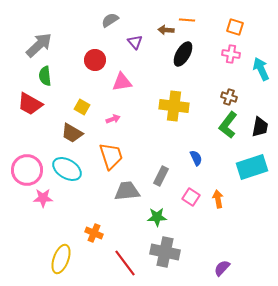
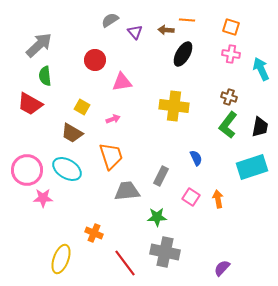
orange square: moved 4 px left
purple triangle: moved 10 px up
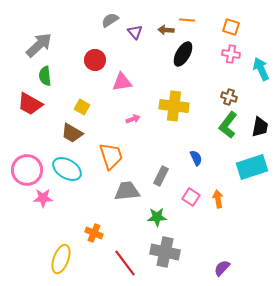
pink arrow: moved 20 px right
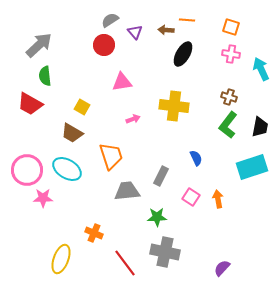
red circle: moved 9 px right, 15 px up
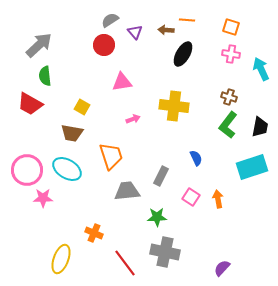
brown trapezoid: rotated 20 degrees counterclockwise
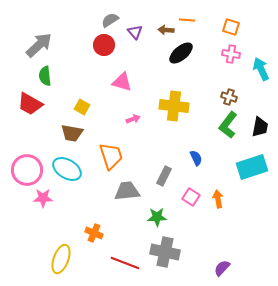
black ellipse: moved 2 px left, 1 px up; rotated 20 degrees clockwise
pink triangle: rotated 25 degrees clockwise
gray rectangle: moved 3 px right
red line: rotated 32 degrees counterclockwise
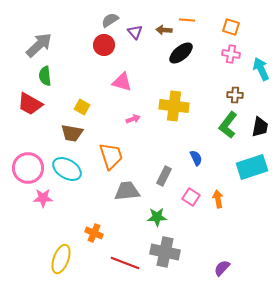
brown arrow: moved 2 px left
brown cross: moved 6 px right, 2 px up; rotated 14 degrees counterclockwise
pink circle: moved 1 px right, 2 px up
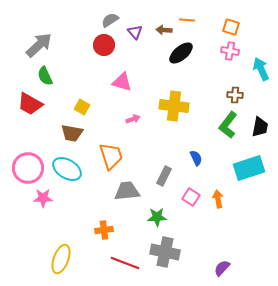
pink cross: moved 1 px left, 3 px up
green semicircle: rotated 18 degrees counterclockwise
cyan rectangle: moved 3 px left, 1 px down
orange cross: moved 10 px right, 3 px up; rotated 30 degrees counterclockwise
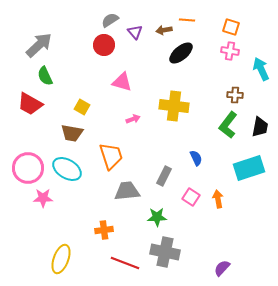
brown arrow: rotated 14 degrees counterclockwise
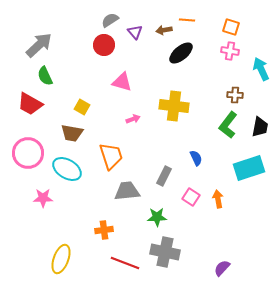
pink circle: moved 15 px up
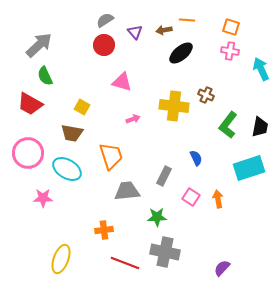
gray semicircle: moved 5 px left
brown cross: moved 29 px left; rotated 21 degrees clockwise
